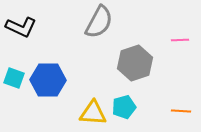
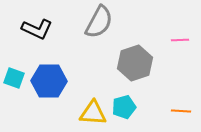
black L-shape: moved 16 px right, 2 px down
blue hexagon: moved 1 px right, 1 px down
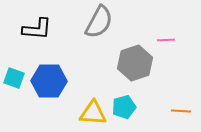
black L-shape: rotated 20 degrees counterclockwise
pink line: moved 14 px left
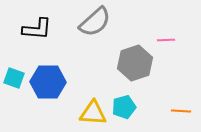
gray semicircle: moved 4 px left; rotated 20 degrees clockwise
blue hexagon: moved 1 px left, 1 px down
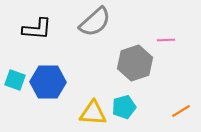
cyan square: moved 1 px right, 2 px down
orange line: rotated 36 degrees counterclockwise
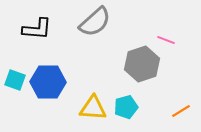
pink line: rotated 24 degrees clockwise
gray hexagon: moved 7 px right, 1 px down
cyan pentagon: moved 2 px right
yellow triangle: moved 5 px up
